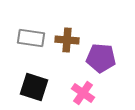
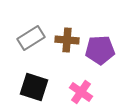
gray rectangle: rotated 40 degrees counterclockwise
purple pentagon: moved 1 px left, 8 px up; rotated 8 degrees counterclockwise
pink cross: moved 2 px left, 1 px up
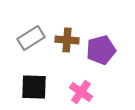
purple pentagon: moved 1 px right; rotated 12 degrees counterclockwise
black square: rotated 16 degrees counterclockwise
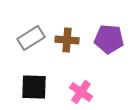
purple pentagon: moved 8 px right, 11 px up; rotated 20 degrees clockwise
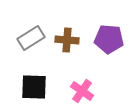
pink cross: moved 1 px right, 1 px up
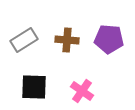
gray rectangle: moved 7 px left, 2 px down
